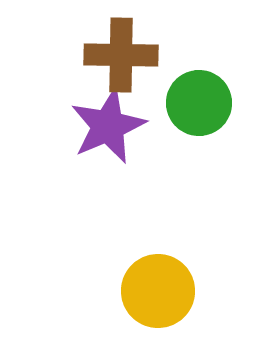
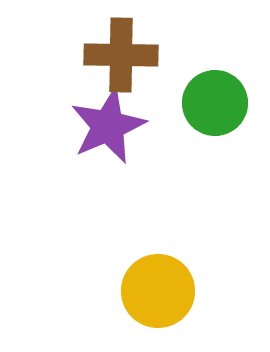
green circle: moved 16 px right
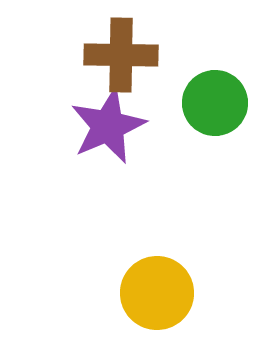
yellow circle: moved 1 px left, 2 px down
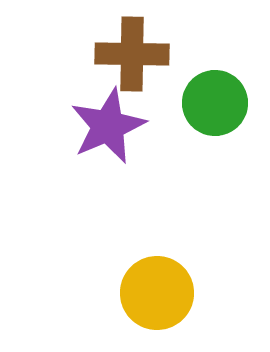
brown cross: moved 11 px right, 1 px up
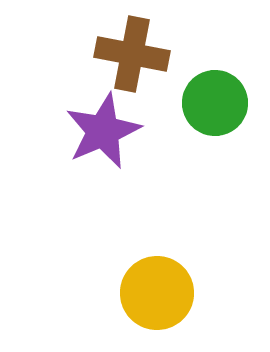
brown cross: rotated 10 degrees clockwise
purple star: moved 5 px left, 5 px down
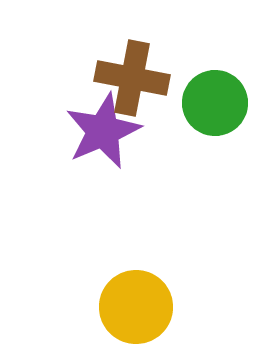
brown cross: moved 24 px down
yellow circle: moved 21 px left, 14 px down
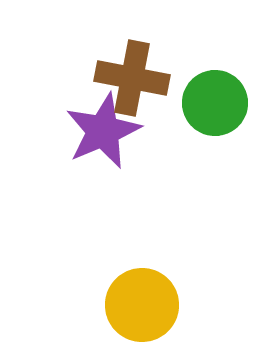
yellow circle: moved 6 px right, 2 px up
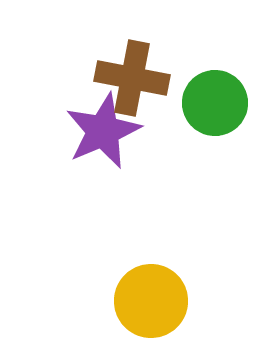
yellow circle: moved 9 px right, 4 px up
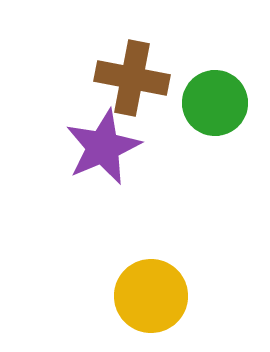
purple star: moved 16 px down
yellow circle: moved 5 px up
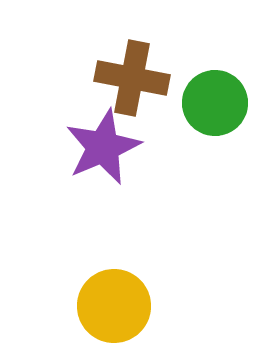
yellow circle: moved 37 px left, 10 px down
